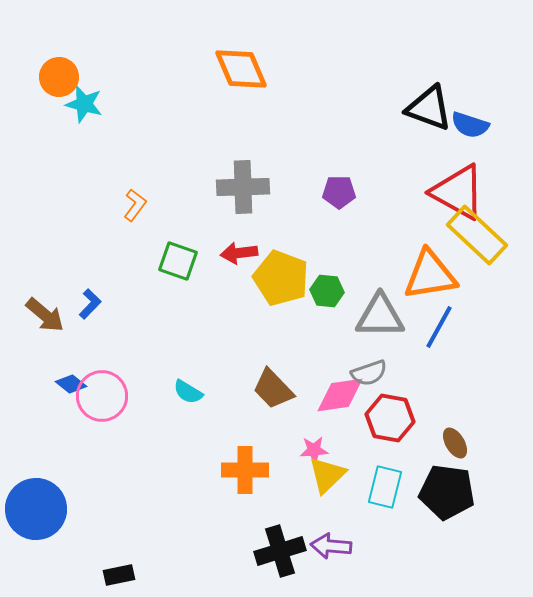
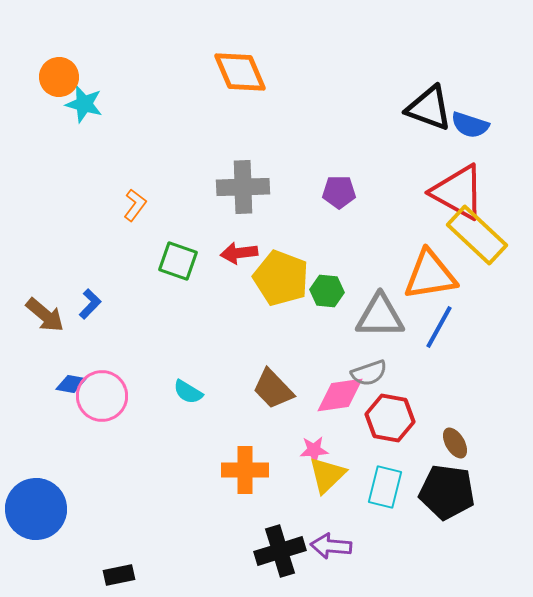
orange diamond: moved 1 px left, 3 px down
blue diamond: rotated 28 degrees counterclockwise
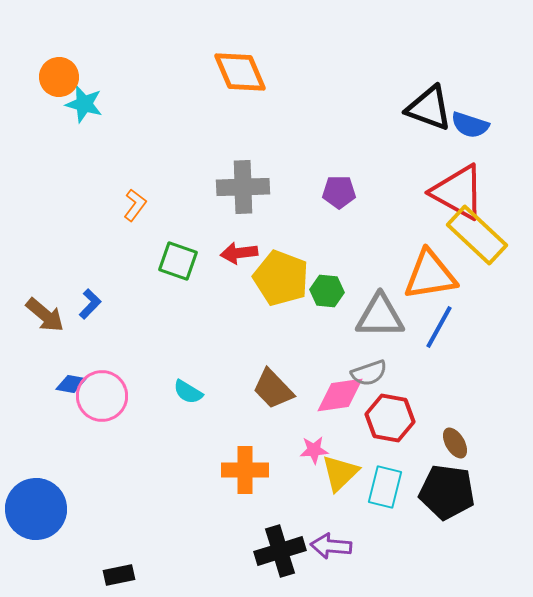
yellow triangle: moved 13 px right, 2 px up
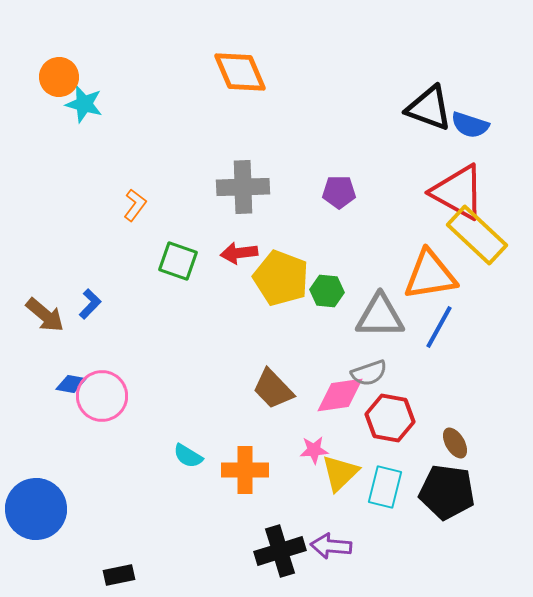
cyan semicircle: moved 64 px down
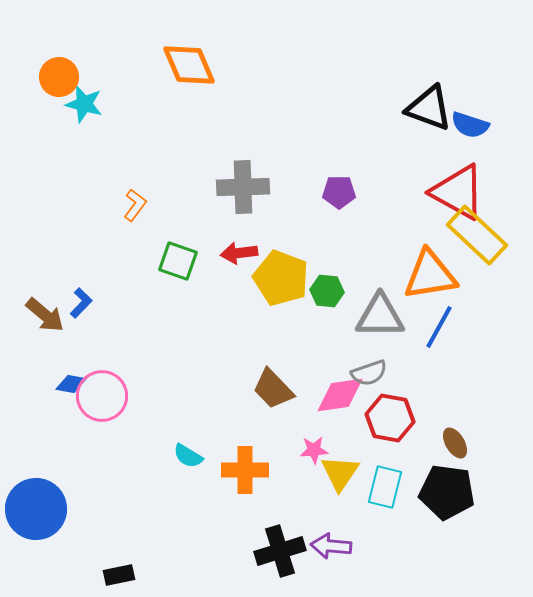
orange diamond: moved 51 px left, 7 px up
blue L-shape: moved 9 px left, 1 px up
yellow triangle: rotated 12 degrees counterclockwise
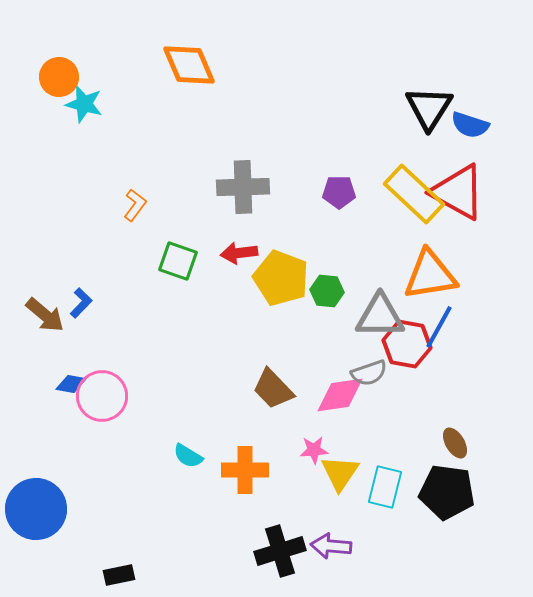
black triangle: rotated 42 degrees clockwise
yellow rectangle: moved 63 px left, 41 px up
red hexagon: moved 17 px right, 74 px up
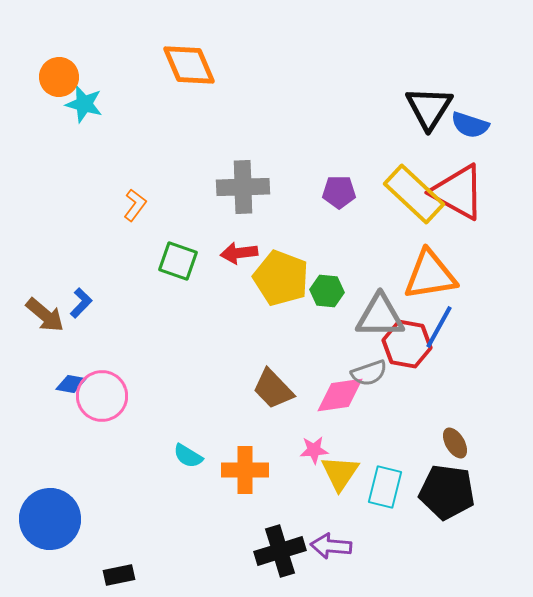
blue circle: moved 14 px right, 10 px down
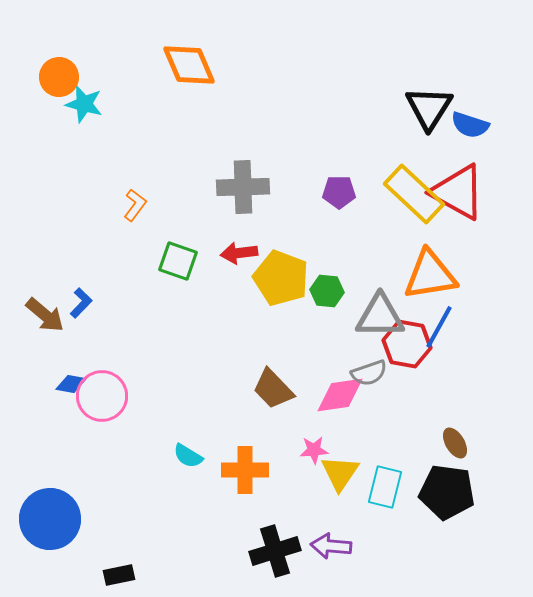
black cross: moved 5 px left
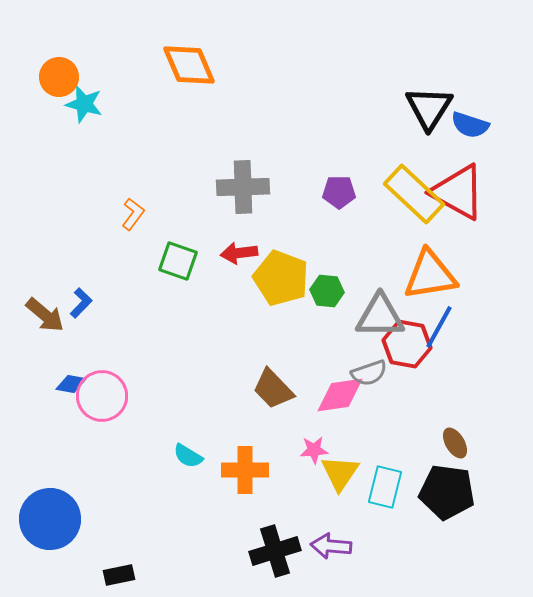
orange L-shape: moved 2 px left, 9 px down
